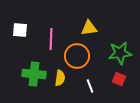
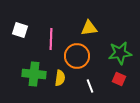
white square: rotated 14 degrees clockwise
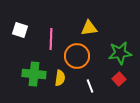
red square: rotated 24 degrees clockwise
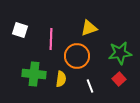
yellow triangle: rotated 12 degrees counterclockwise
yellow semicircle: moved 1 px right, 1 px down
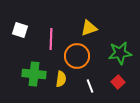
red square: moved 1 px left, 3 px down
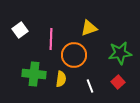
white square: rotated 35 degrees clockwise
orange circle: moved 3 px left, 1 px up
